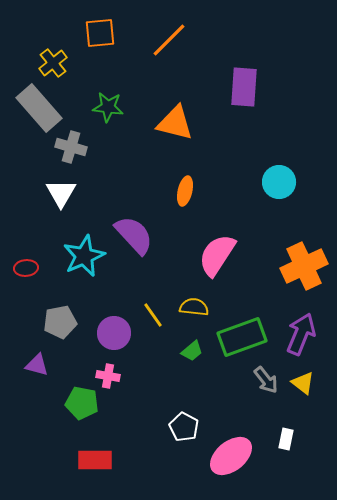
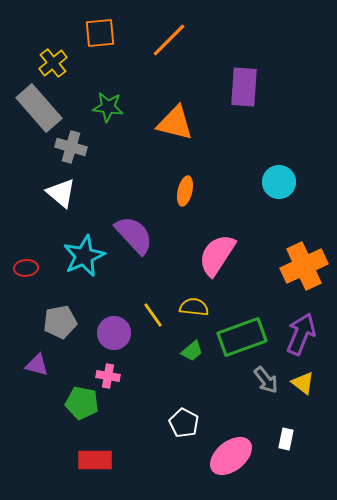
white triangle: rotated 20 degrees counterclockwise
white pentagon: moved 4 px up
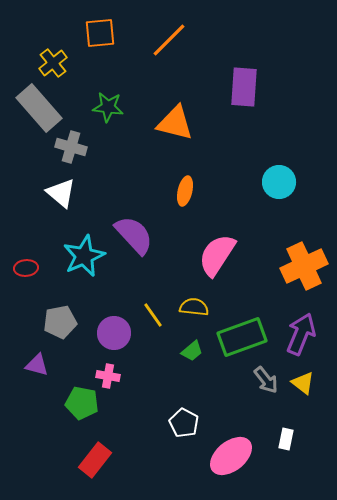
red rectangle: rotated 52 degrees counterclockwise
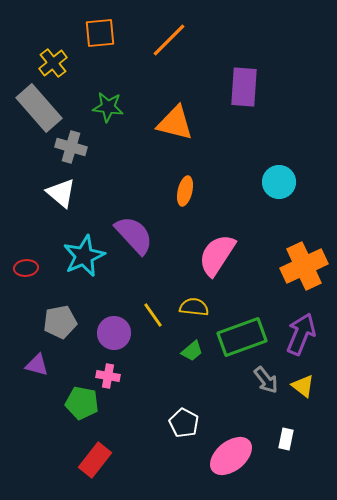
yellow triangle: moved 3 px down
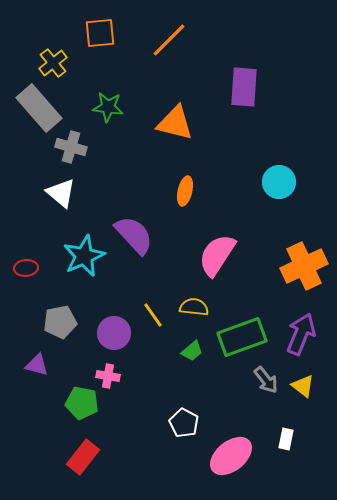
red rectangle: moved 12 px left, 3 px up
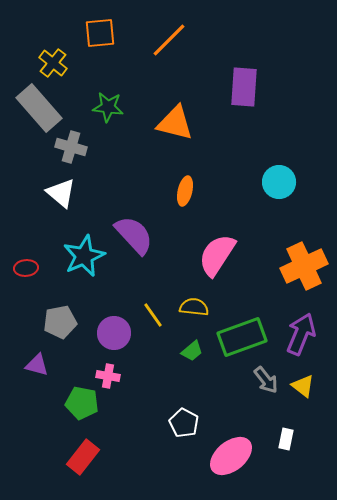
yellow cross: rotated 12 degrees counterclockwise
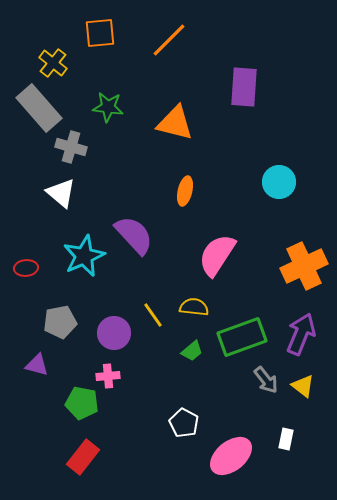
pink cross: rotated 15 degrees counterclockwise
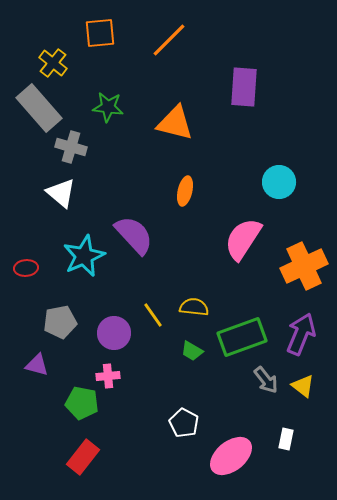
pink semicircle: moved 26 px right, 16 px up
green trapezoid: rotated 70 degrees clockwise
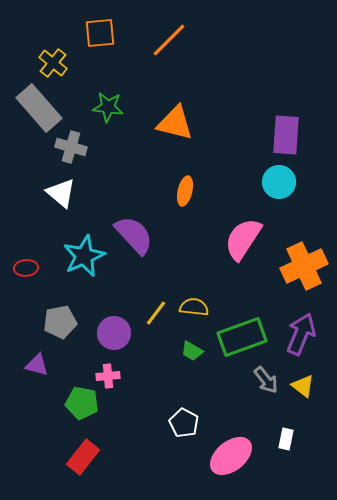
purple rectangle: moved 42 px right, 48 px down
yellow line: moved 3 px right, 2 px up; rotated 72 degrees clockwise
